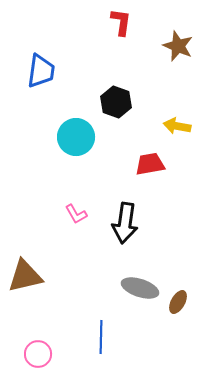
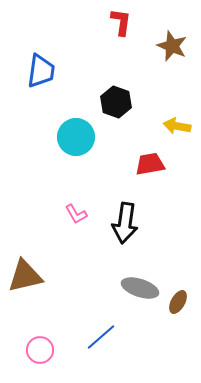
brown star: moved 6 px left
blue line: rotated 48 degrees clockwise
pink circle: moved 2 px right, 4 px up
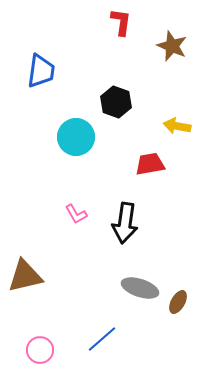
blue line: moved 1 px right, 2 px down
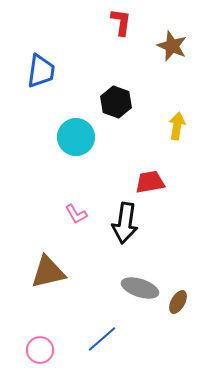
yellow arrow: rotated 88 degrees clockwise
red trapezoid: moved 18 px down
brown triangle: moved 23 px right, 4 px up
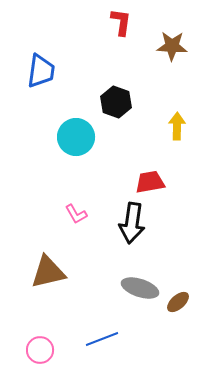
brown star: rotated 20 degrees counterclockwise
yellow arrow: rotated 8 degrees counterclockwise
black arrow: moved 7 px right
brown ellipse: rotated 20 degrees clockwise
blue line: rotated 20 degrees clockwise
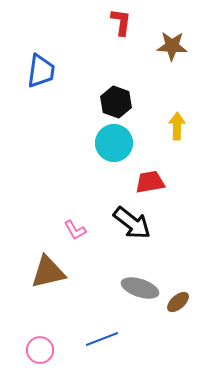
cyan circle: moved 38 px right, 6 px down
pink L-shape: moved 1 px left, 16 px down
black arrow: rotated 60 degrees counterclockwise
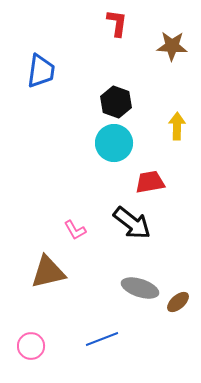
red L-shape: moved 4 px left, 1 px down
pink circle: moved 9 px left, 4 px up
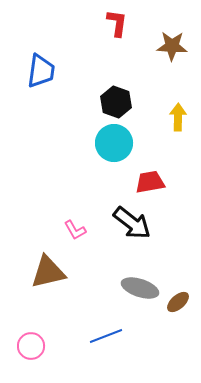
yellow arrow: moved 1 px right, 9 px up
blue line: moved 4 px right, 3 px up
